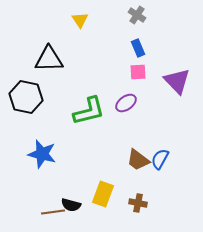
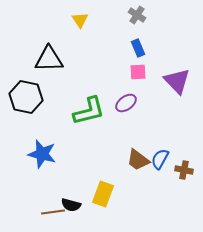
brown cross: moved 46 px right, 33 px up
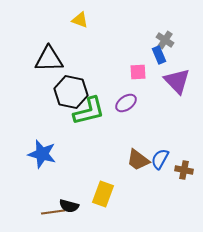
gray cross: moved 28 px right, 25 px down
yellow triangle: rotated 36 degrees counterclockwise
blue rectangle: moved 21 px right, 7 px down
black hexagon: moved 45 px right, 5 px up
black semicircle: moved 2 px left, 1 px down
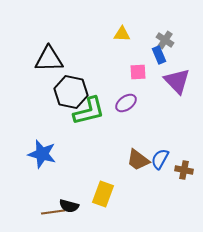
yellow triangle: moved 42 px right, 14 px down; rotated 18 degrees counterclockwise
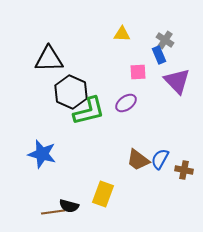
black hexagon: rotated 12 degrees clockwise
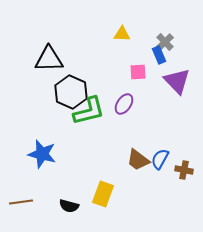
gray cross: moved 2 px down; rotated 12 degrees clockwise
purple ellipse: moved 2 px left, 1 px down; rotated 20 degrees counterclockwise
brown line: moved 32 px left, 10 px up
